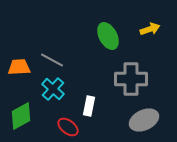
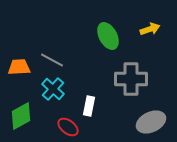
gray ellipse: moved 7 px right, 2 px down
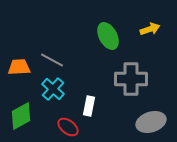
gray ellipse: rotated 8 degrees clockwise
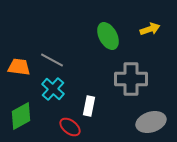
orange trapezoid: rotated 10 degrees clockwise
red ellipse: moved 2 px right
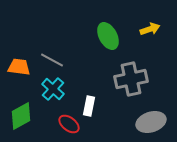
gray cross: rotated 12 degrees counterclockwise
red ellipse: moved 1 px left, 3 px up
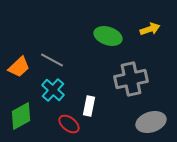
green ellipse: rotated 44 degrees counterclockwise
orange trapezoid: rotated 130 degrees clockwise
cyan cross: moved 1 px down
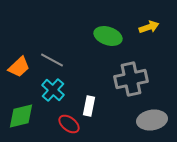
yellow arrow: moved 1 px left, 2 px up
green diamond: rotated 16 degrees clockwise
gray ellipse: moved 1 px right, 2 px up; rotated 8 degrees clockwise
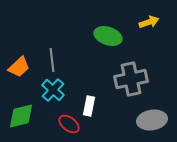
yellow arrow: moved 5 px up
gray line: rotated 55 degrees clockwise
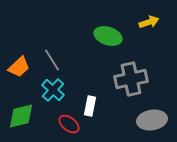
gray line: rotated 25 degrees counterclockwise
white rectangle: moved 1 px right
